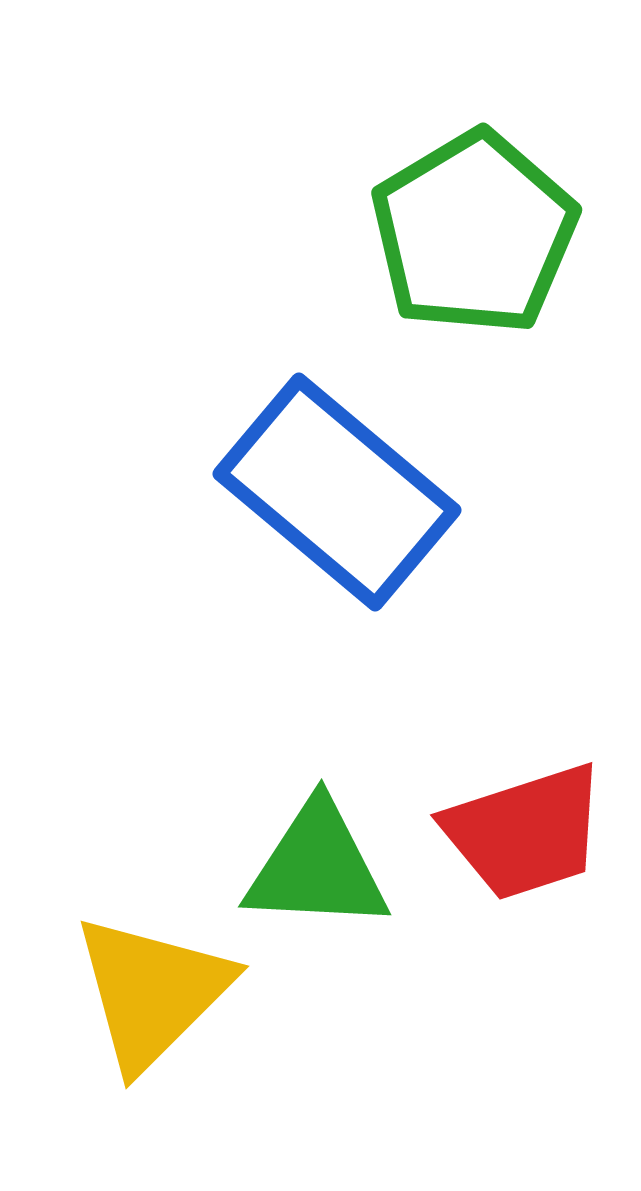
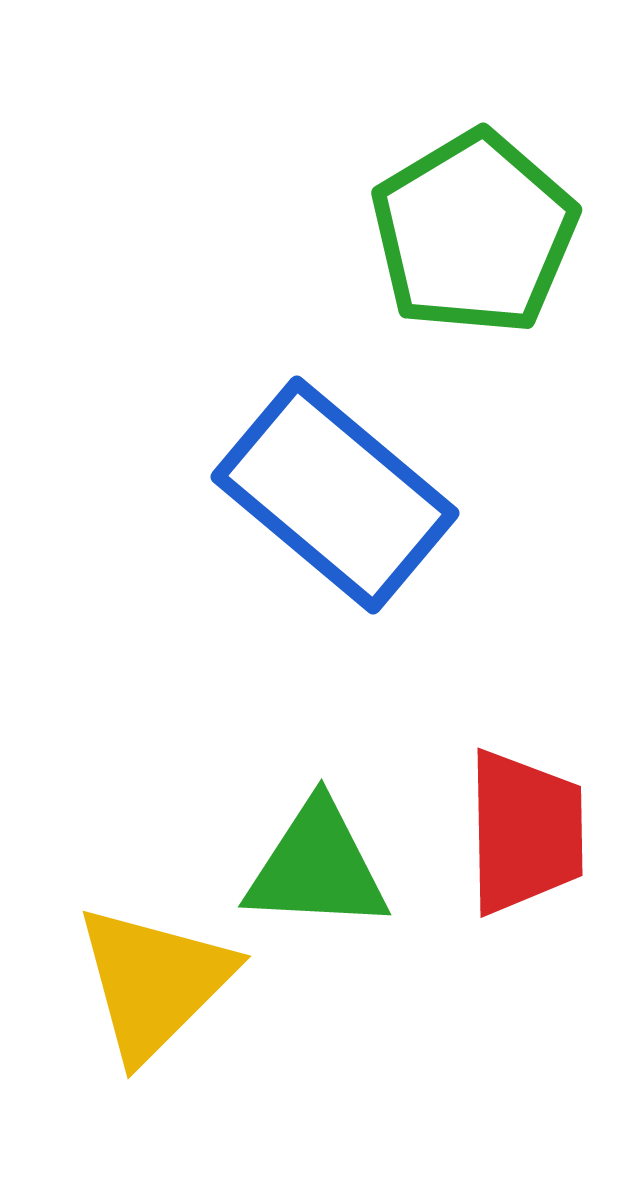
blue rectangle: moved 2 px left, 3 px down
red trapezoid: rotated 73 degrees counterclockwise
yellow triangle: moved 2 px right, 10 px up
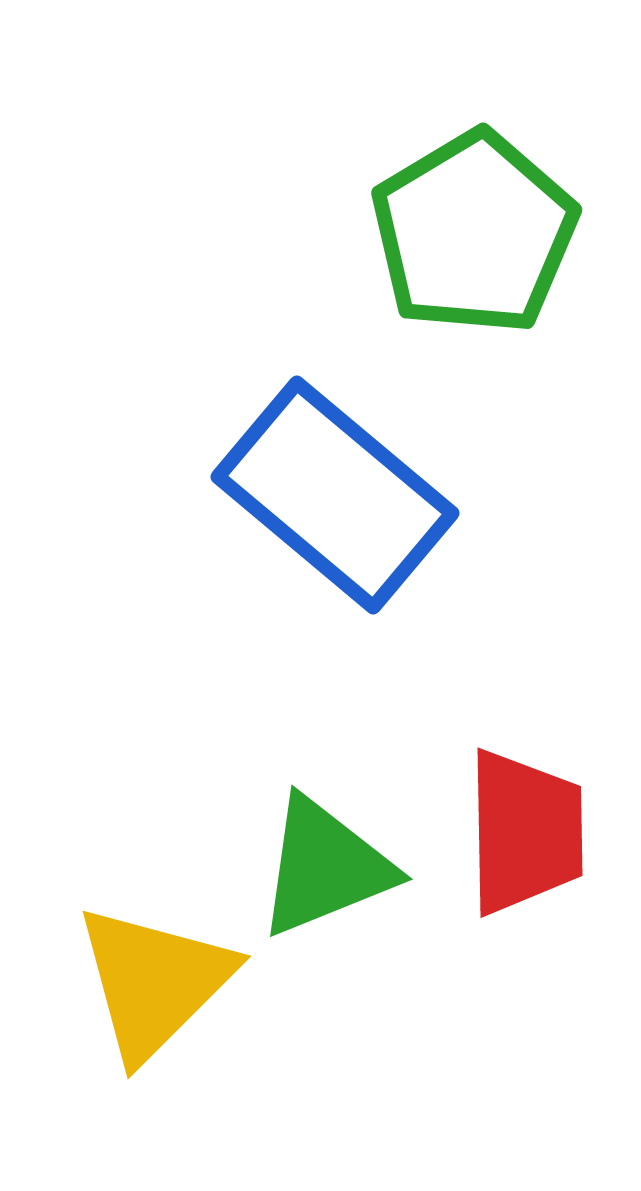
green triangle: moved 8 px right; rotated 25 degrees counterclockwise
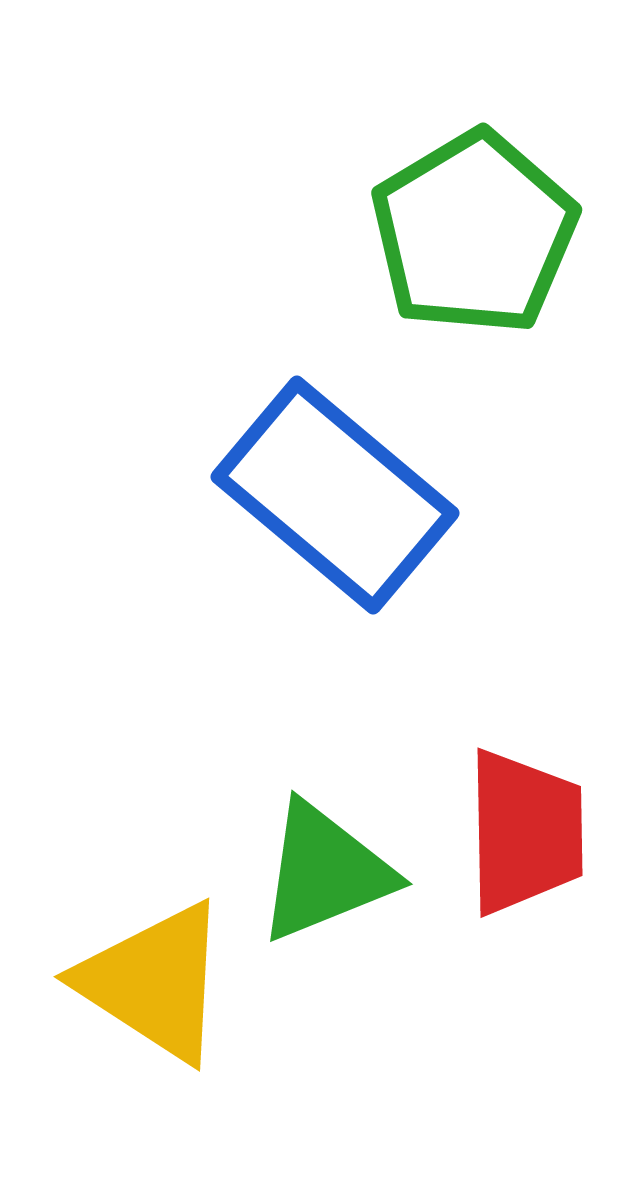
green triangle: moved 5 px down
yellow triangle: rotated 42 degrees counterclockwise
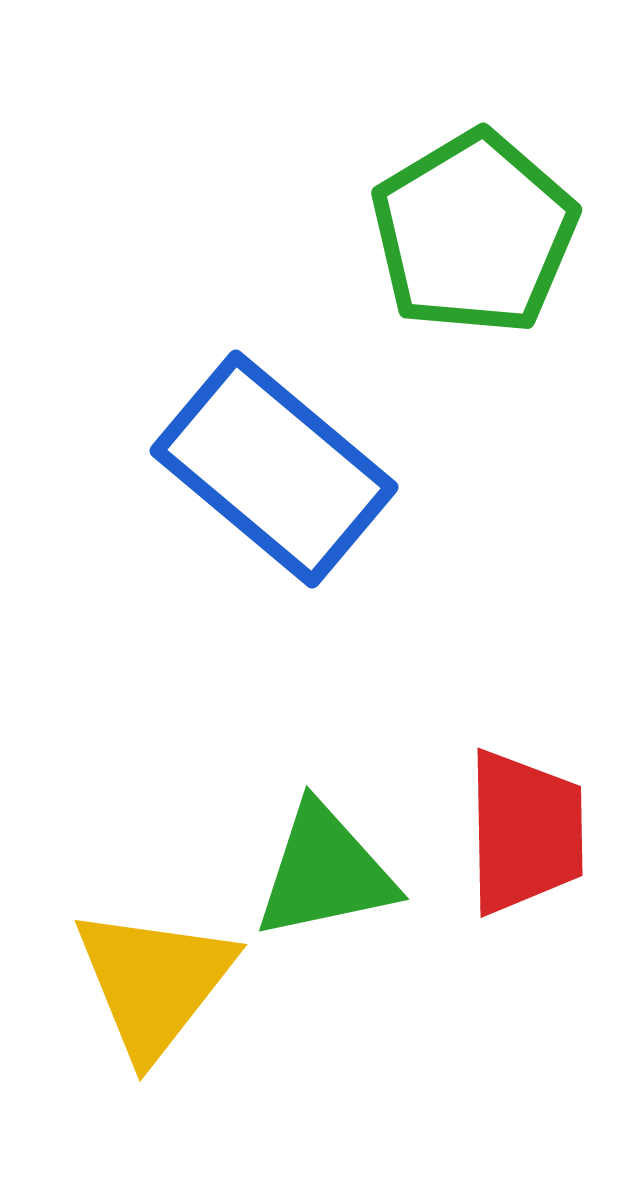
blue rectangle: moved 61 px left, 26 px up
green triangle: rotated 10 degrees clockwise
yellow triangle: rotated 35 degrees clockwise
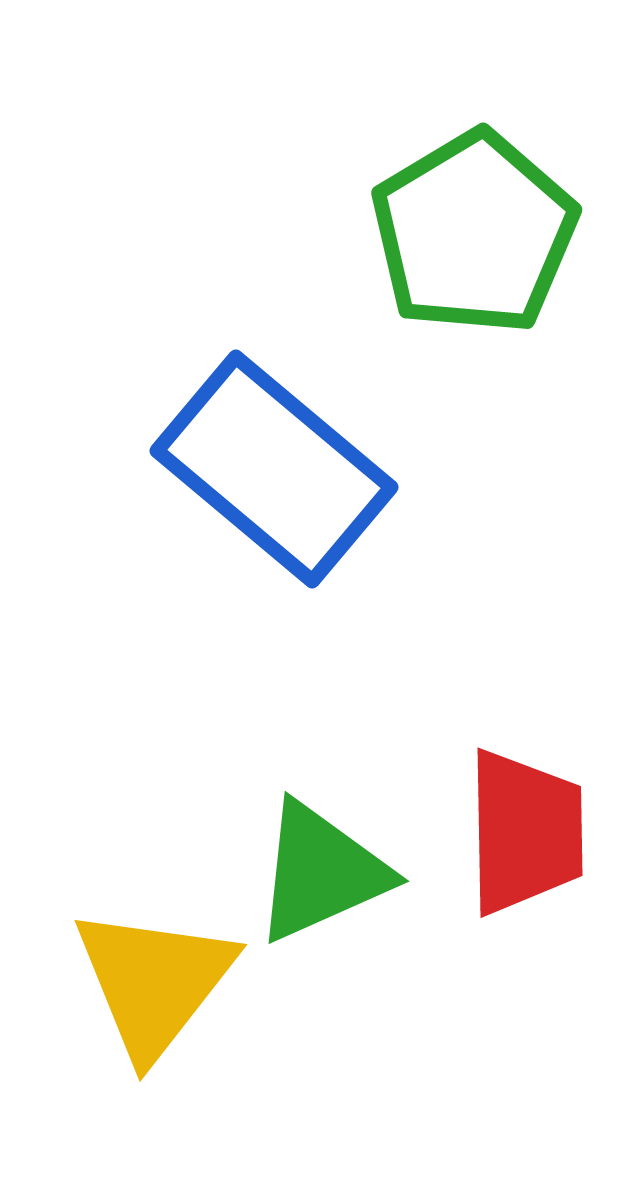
green triangle: moved 4 px left; rotated 12 degrees counterclockwise
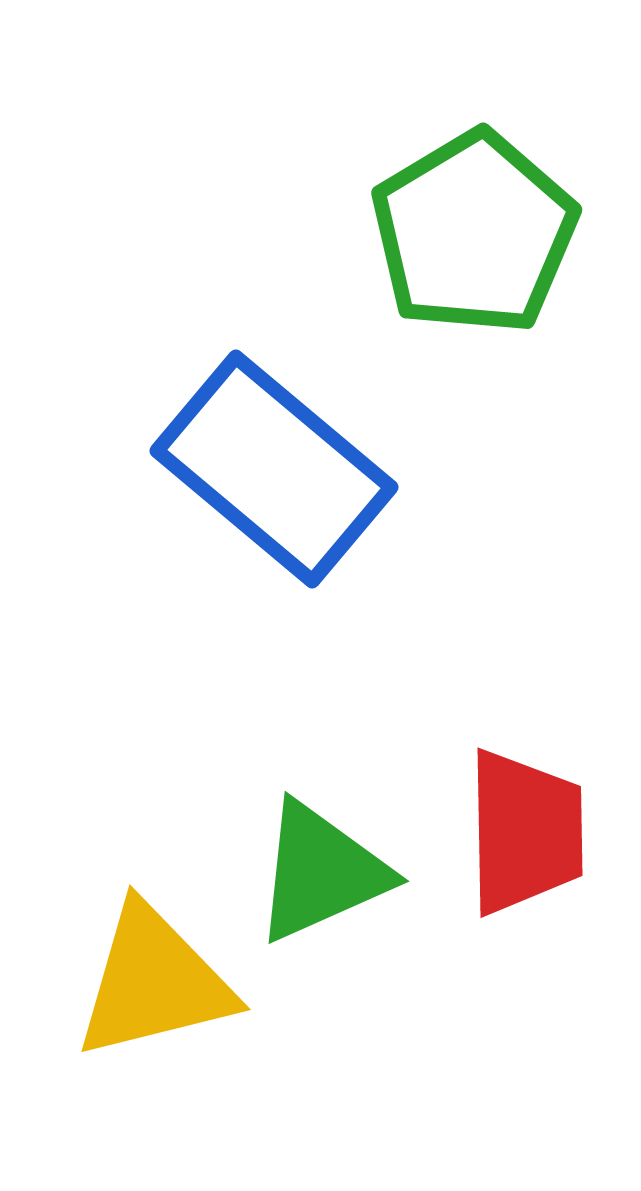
yellow triangle: rotated 38 degrees clockwise
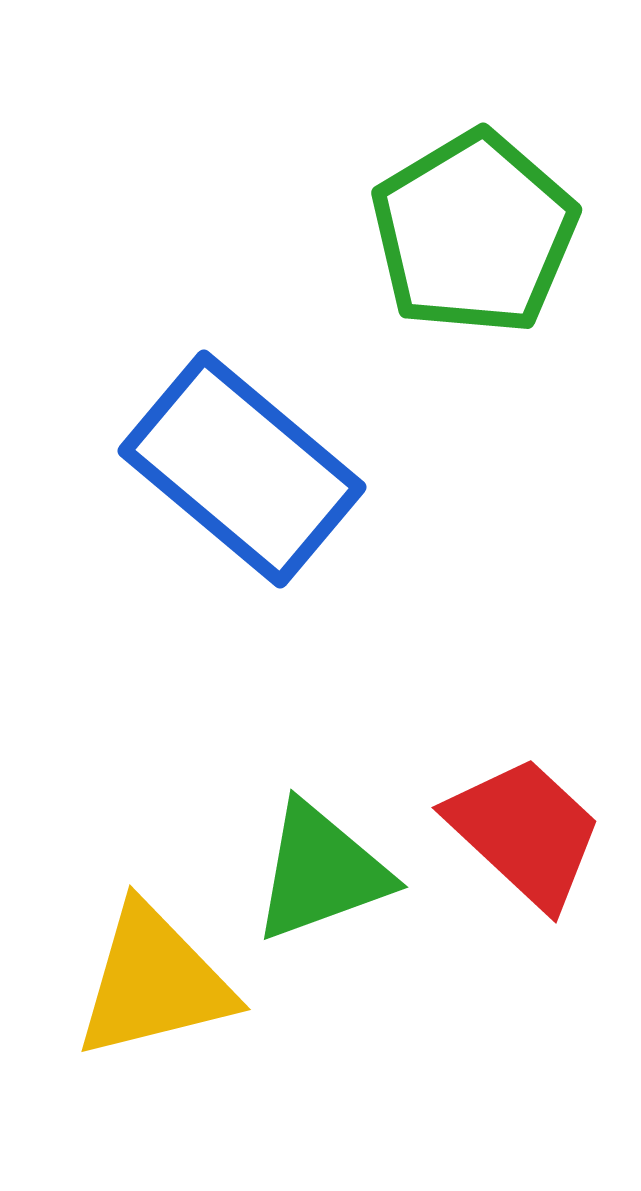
blue rectangle: moved 32 px left
red trapezoid: rotated 46 degrees counterclockwise
green triangle: rotated 4 degrees clockwise
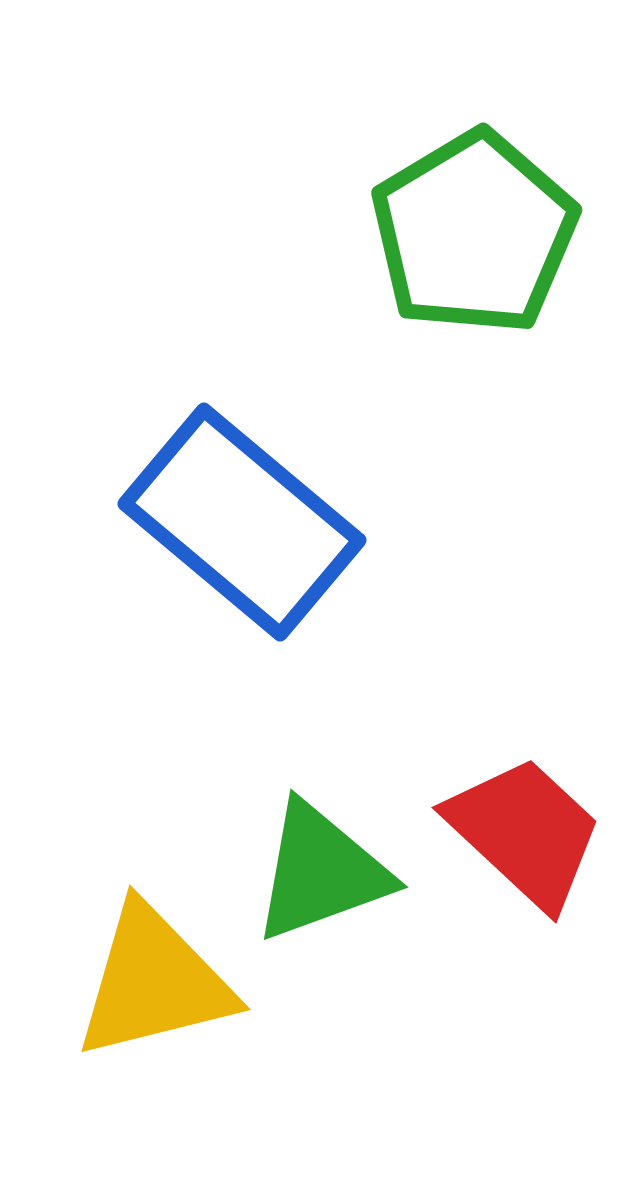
blue rectangle: moved 53 px down
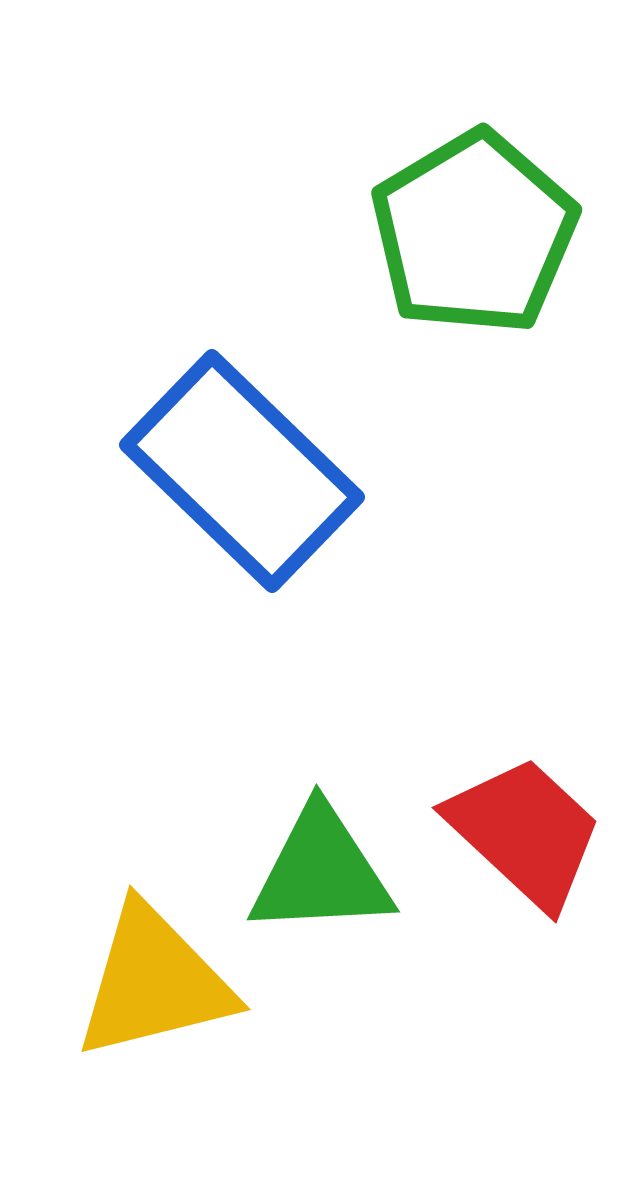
blue rectangle: moved 51 px up; rotated 4 degrees clockwise
green triangle: rotated 17 degrees clockwise
